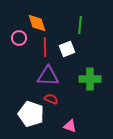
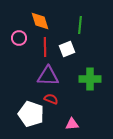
orange diamond: moved 3 px right, 2 px up
pink triangle: moved 2 px right, 2 px up; rotated 24 degrees counterclockwise
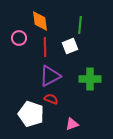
orange diamond: rotated 10 degrees clockwise
white square: moved 3 px right, 3 px up
purple triangle: moved 2 px right; rotated 30 degrees counterclockwise
pink triangle: rotated 16 degrees counterclockwise
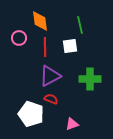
green line: rotated 18 degrees counterclockwise
white square: rotated 14 degrees clockwise
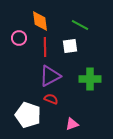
green line: rotated 48 degrees counterclockwise
white pentagon: moved 3 px left, 1 px down
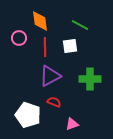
red semicircle: moved 3 px right, 3 px down
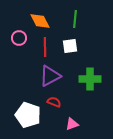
orange diamond: rotated 20 degrees counterclockwise
green line: moved 5 px left, 6 px up; rotated 66 degrees clockwise
